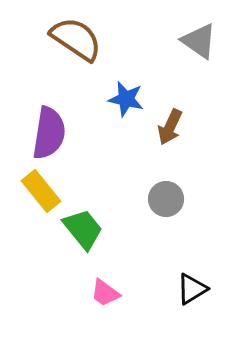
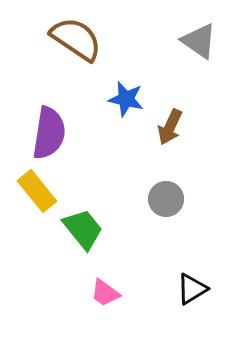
yellow rectangle: moved 4 px left
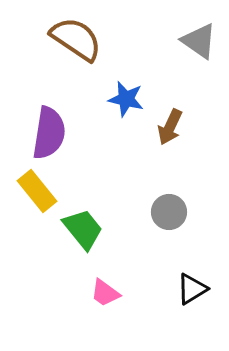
gray circle: moved 3 px right, 13 px down
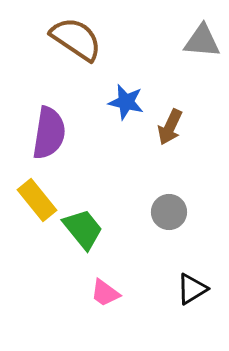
gray triangle: moved 3 px right; rotated 30 degrees counterclockwise
blue star: moved 3 px down
yellow rectangle: moved 9 px down
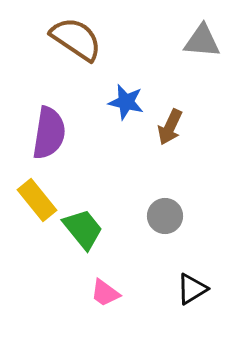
gray circle: moved 4 px left, 4 px down
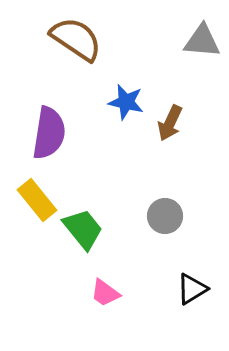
brown arrow: moved 4 px up
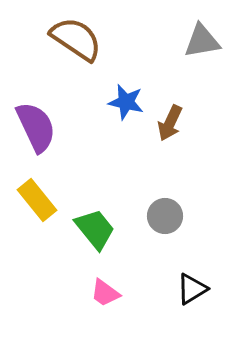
gray triangle: rotated 15 degrees counterclockwise
purple semicircle: moved 13 px left, 6 px up; rotated 34 degrees counterclockwise
green trapezoid: moved 12 px right
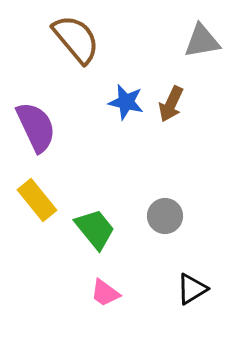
brown semicircle: rotated 16 degrees clockwise
brown arrow: moved 1 px right, 19 px up
